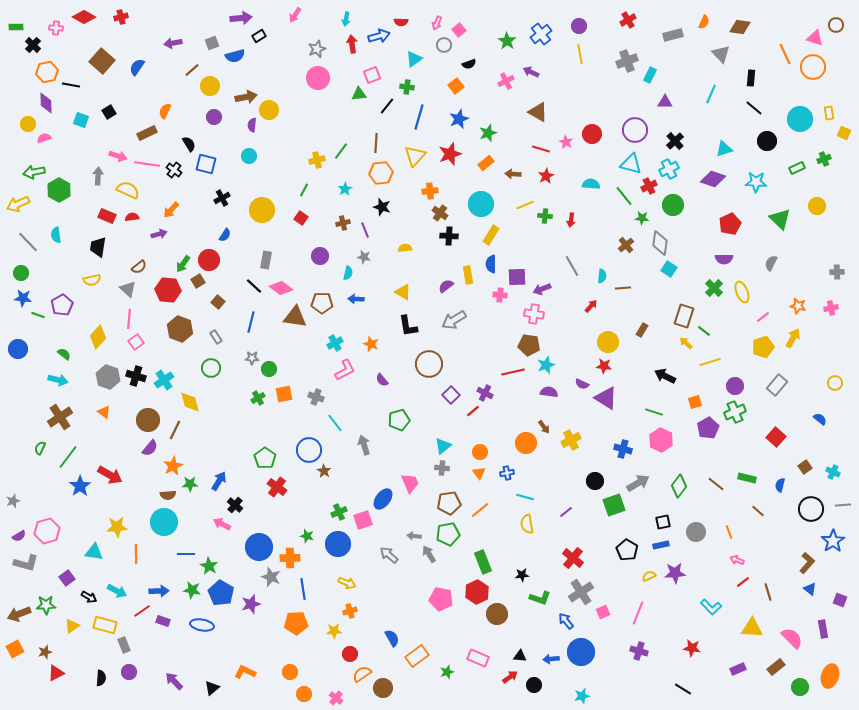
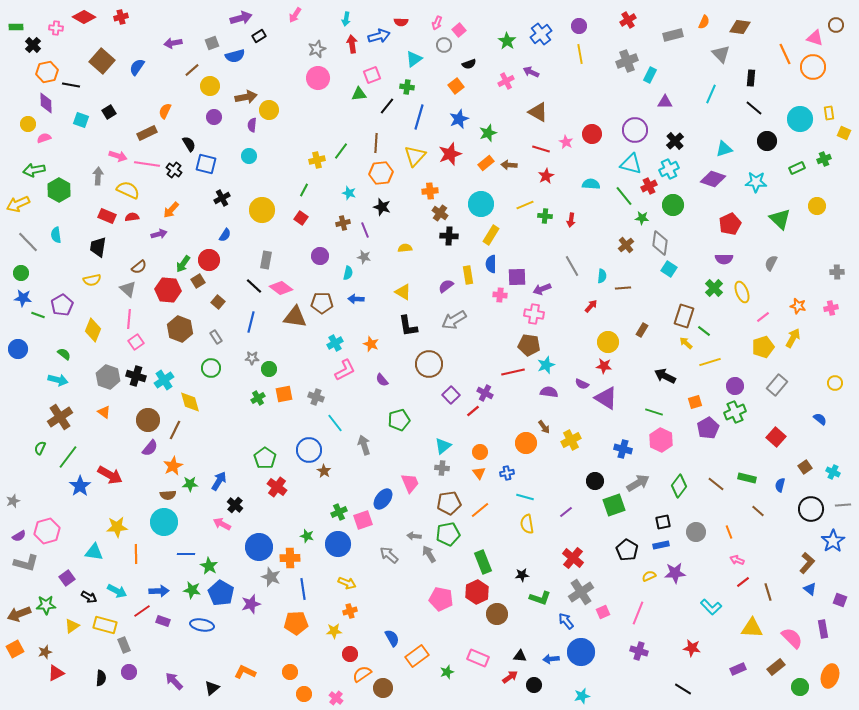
purple arrow at (241, 18): rotated 10 degrees counterclockwise
green arrow at (34, 172): moved 2 px up
brown arrow at (513, 174): moved 4 px left, 9 px up
cyan star at (345, 189): moved 4 px right, 4 px down; rotated 24 degrees counterclockwise
yellow diamond at (98, 337): moved 5 px left, 7 px up; rotated 20 degrees counterclockwise
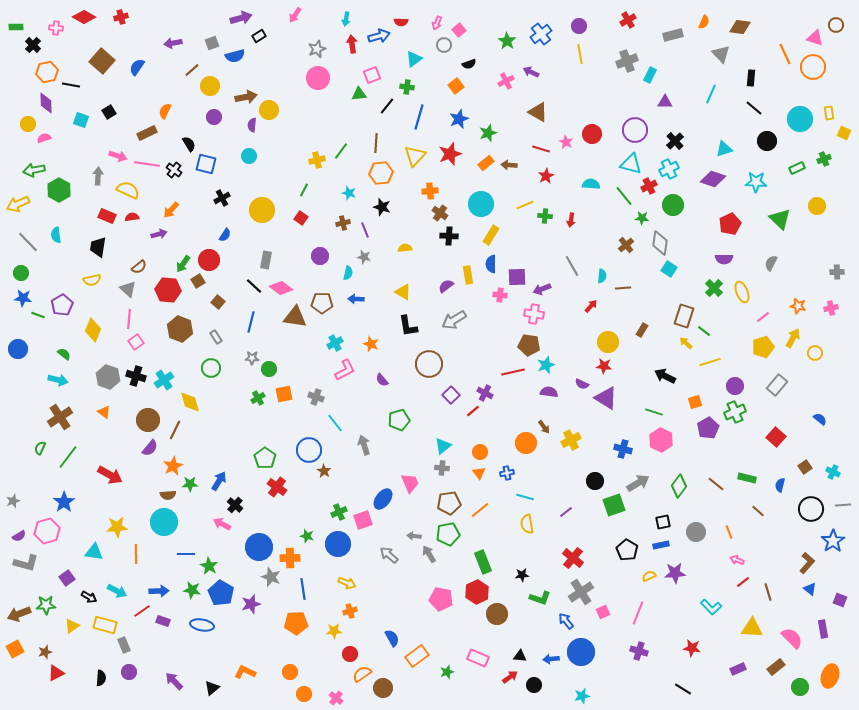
yellow circle at (835, 383): moved 20 px left, 30 px up
blue star at (80, 486): moved 16 px left, 16 px down
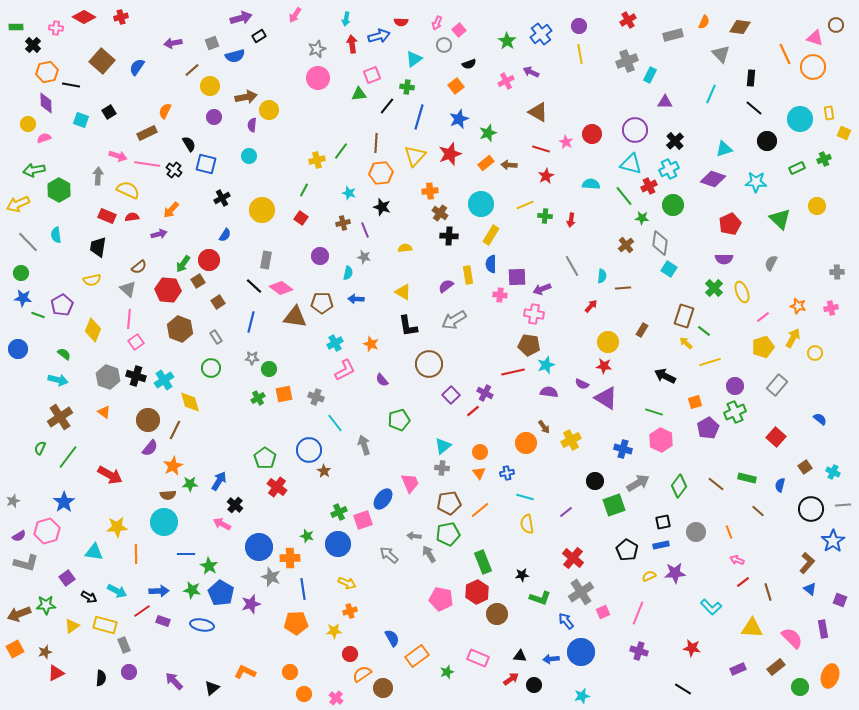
brown square at (218, 302): rotated 16 degrees clockwise
red arrow at (510, 677): moved 1 px right, 2 px down
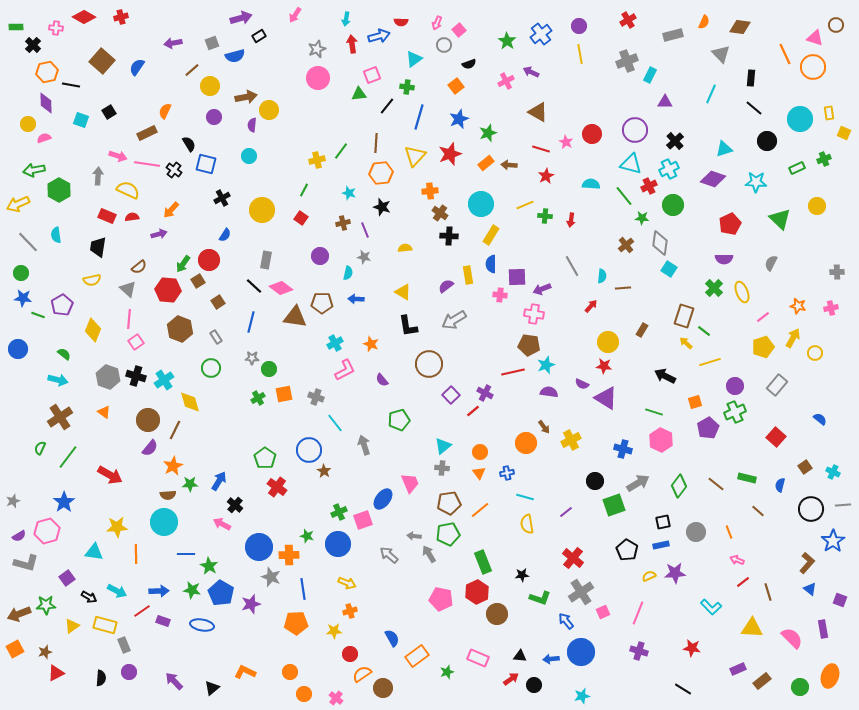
orange cross at (290, 558): moved 1 px left, 3 px up
brown rectangle at (776, 667): moved 14 px left, 14 px down
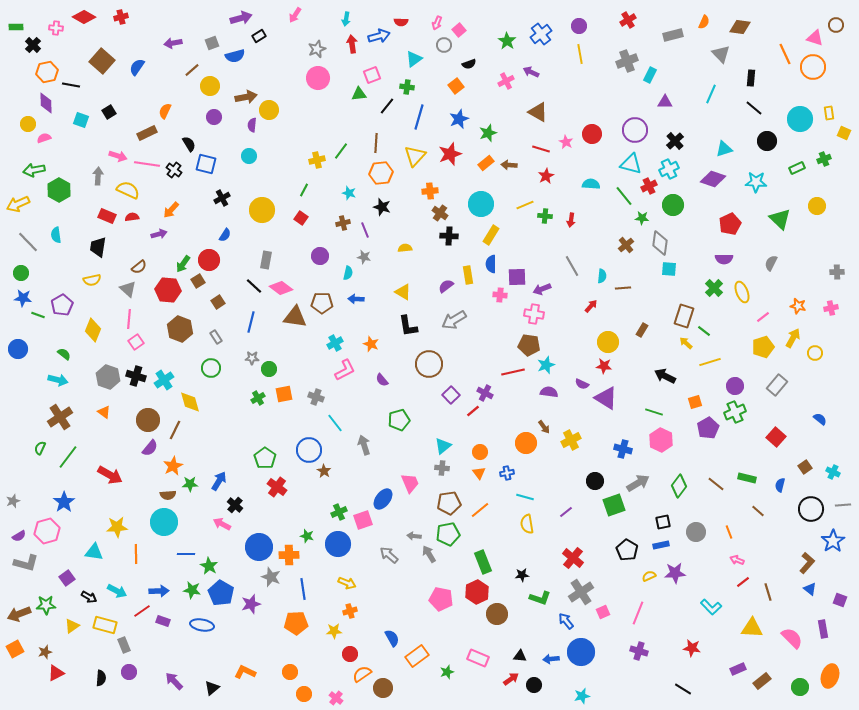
cyan square at (669, 269): rotated 28 degrees counterclockwise
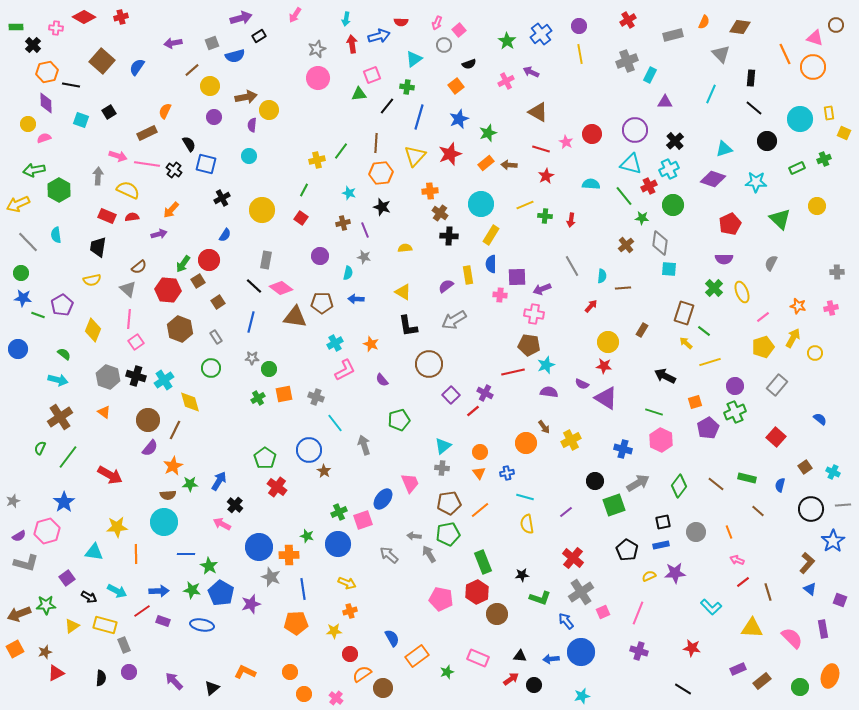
brown rectangle at (684, 316): moved 3 px up
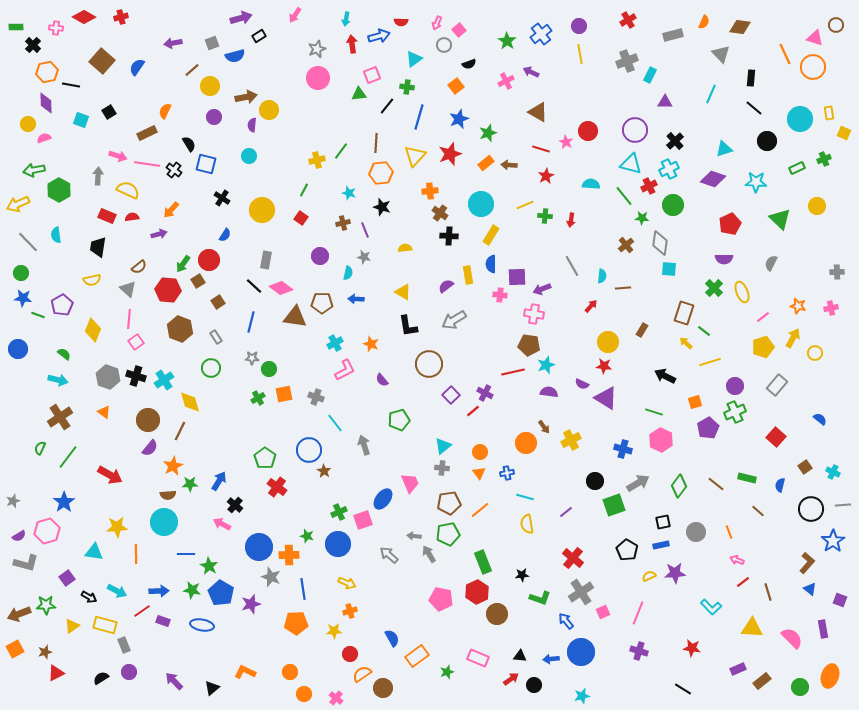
red circle at (592, 134): moved 4 px left, 3 px up
black cross at (222, 198): rotated 28 degrees counterclockwise
brown line at (175, 430): moved 5 px right, 1 px down
black semicircle at (101, 678): rotated 126 degrees counterclockwise
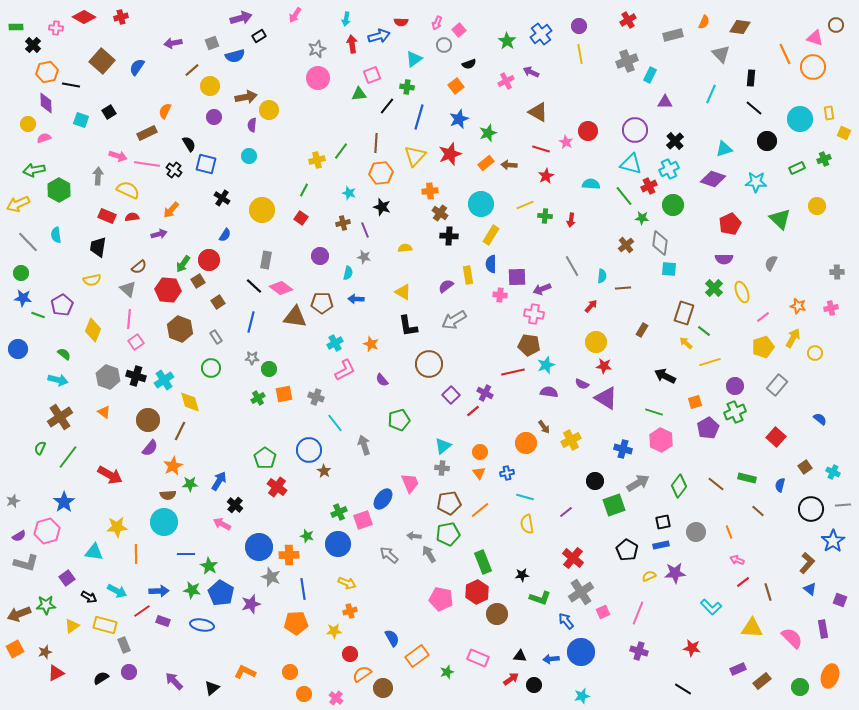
yellow circle at (608, 342): moved 12 px left
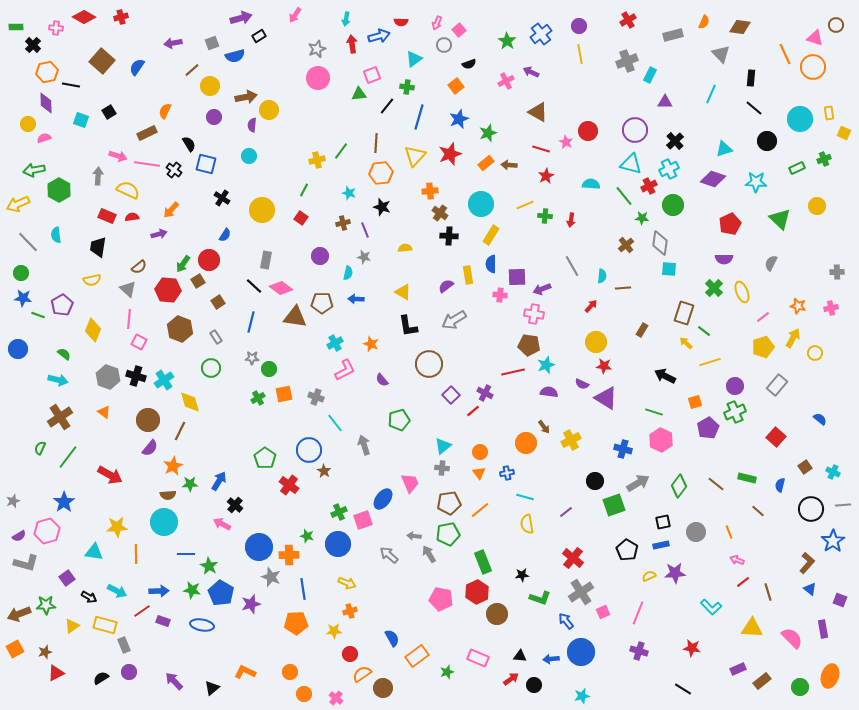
pink square at (136, 342): moved 3 px right; rotated 28 degrees counterclockwise
red cross at (277, 487): moved 12 px right, 2 px up
